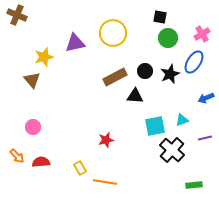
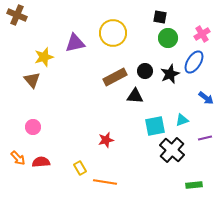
blue arrow: rotated 119 degrees counterclockwise
orange arrow: moved 1 px right, 2 px down
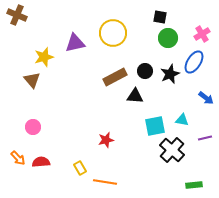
cyan triangle: rotated 32 degrees clockwise
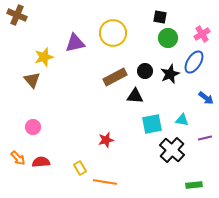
cyan square: moved 3 px left, 2 px up
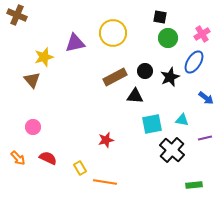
black star: moved 3 px down
red semicircle: moved 7 px right, 4 px up; rotated 30 degrees clockwise
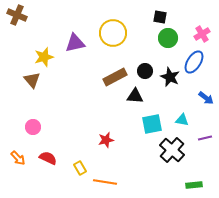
black star: rotated 24 degrees counterclockwise
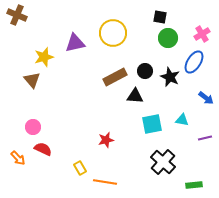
black cross: moved 9 px left, 12 px down
red semicircle: moved 5 px left, 9 px up
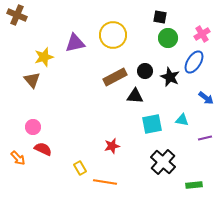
yellow circle: moved 2 px down
red star: moved 6 px right, 6 px down
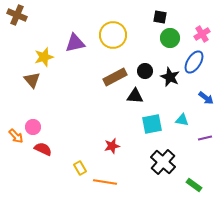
green circle: moved 2 px right
orange arrow: moved 2 px left, 22 px up
green rectangle: rotated 42 degrees clockwise
